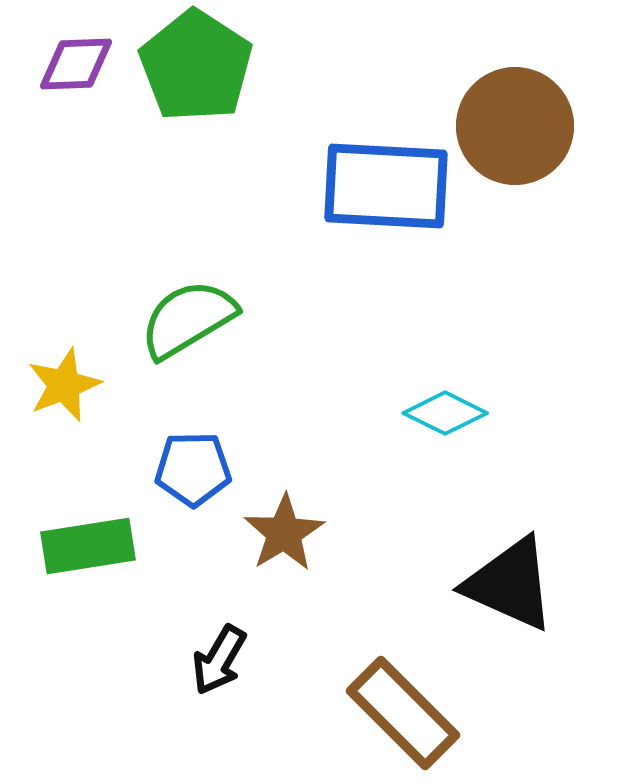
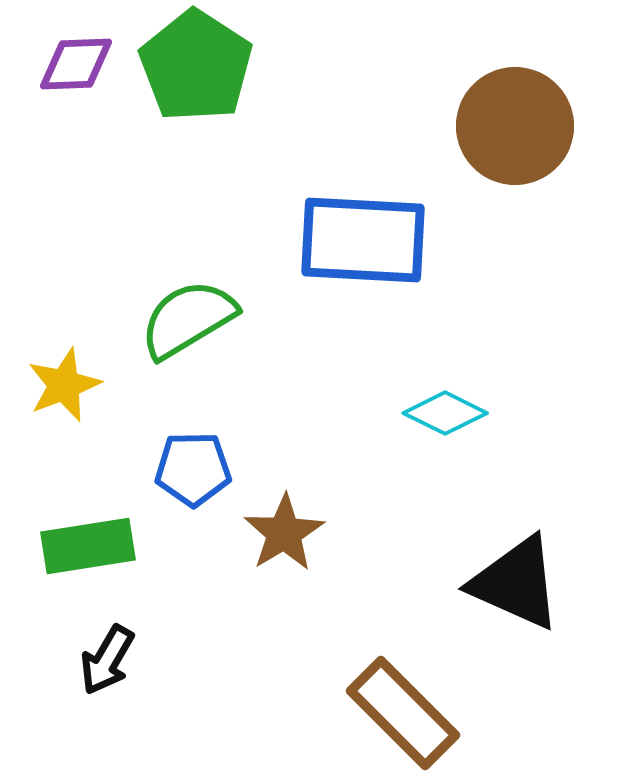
blue rectangle: moved 23 px left, 54 px down
black triangle: moved 6 px right, 1 px up
black arrow: moved 112 px left
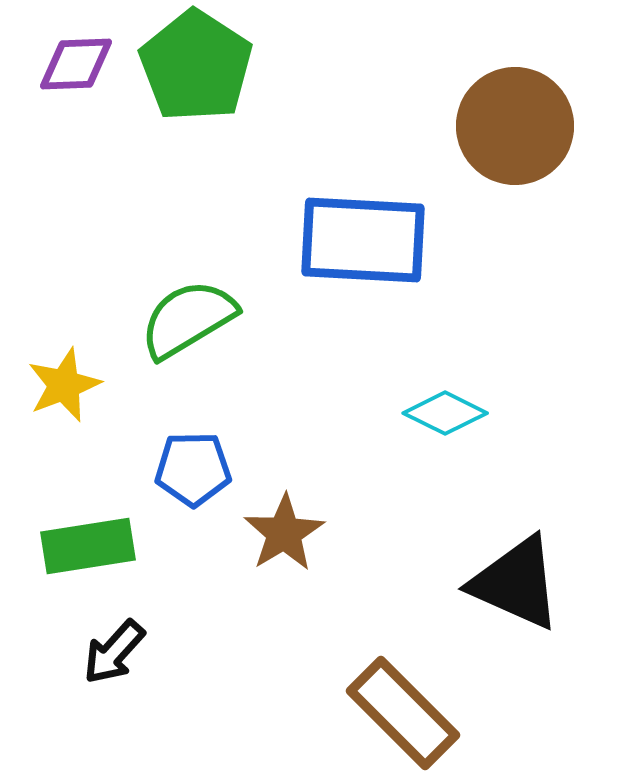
black arrow: moved 7 px right, 8 px up; rotated 12 degrees clockwise
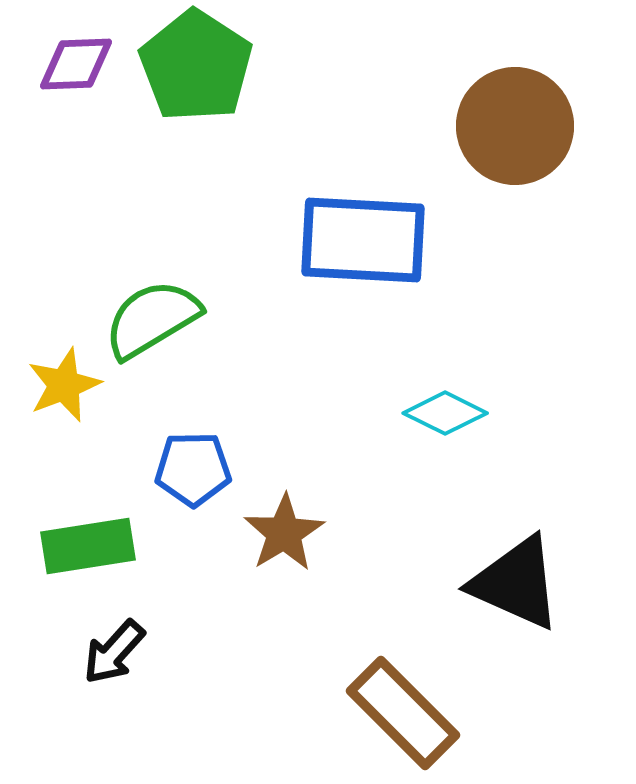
green semicircle: moved 36 px left
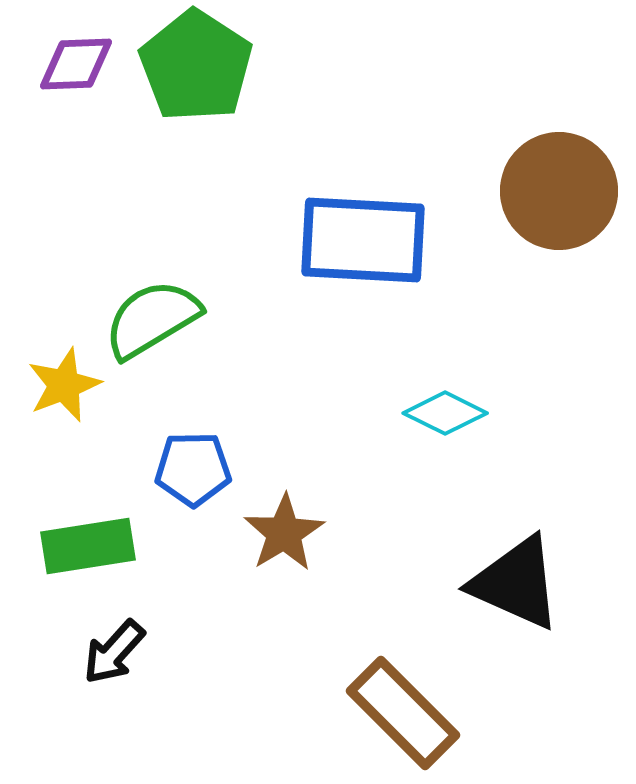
brown circle: moved 44 px right, 65 px down
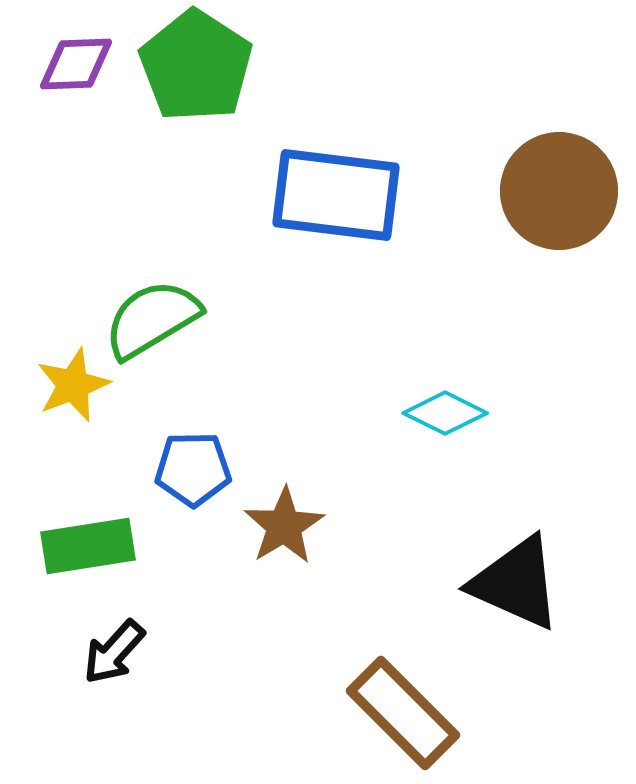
blue rectangle: moved 27 px left, 45 px up; rotated 4 degrees clockwise
yellow star: moved 9 px right
brown star: moved 7 px up
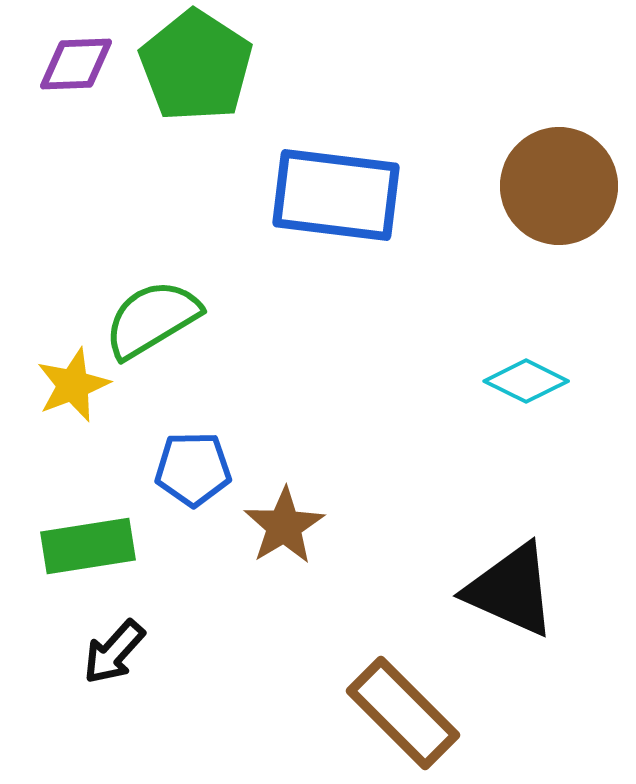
brown circle: moved 5 px up
cyan diamond: moved 81 px right, 32 px up
black triangle: moved 5 px left, 7 px down
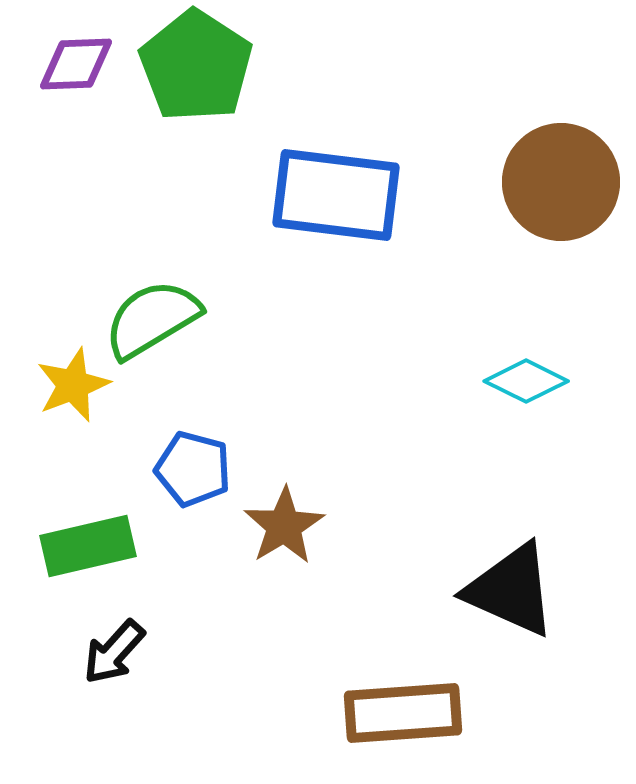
brown circle: moved 2 px right, 4 px up
blue pentagon: rotated 16 degrees clockwise
green rectangle: rotated 4 degrees counterclockwise
brown rectangle: rotated 49 degrees counterclockwise
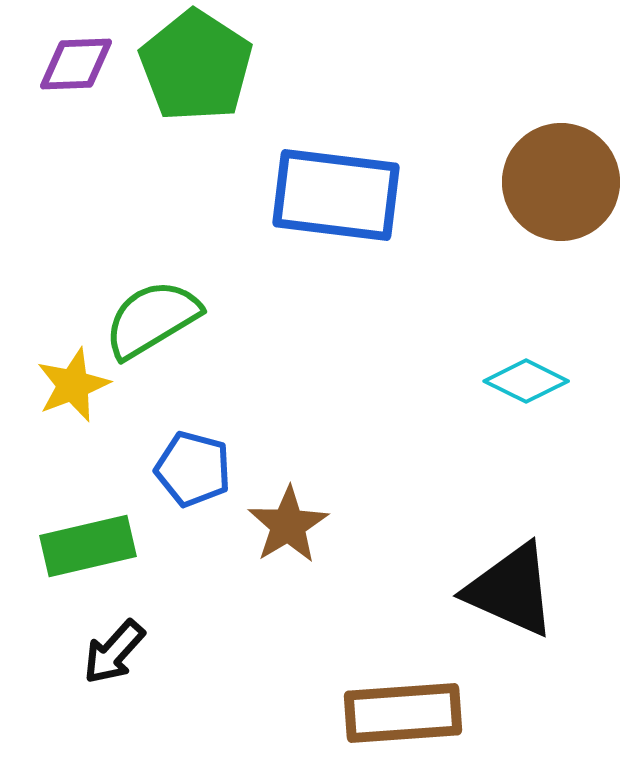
brown star: moved 4 px right, 1 px up
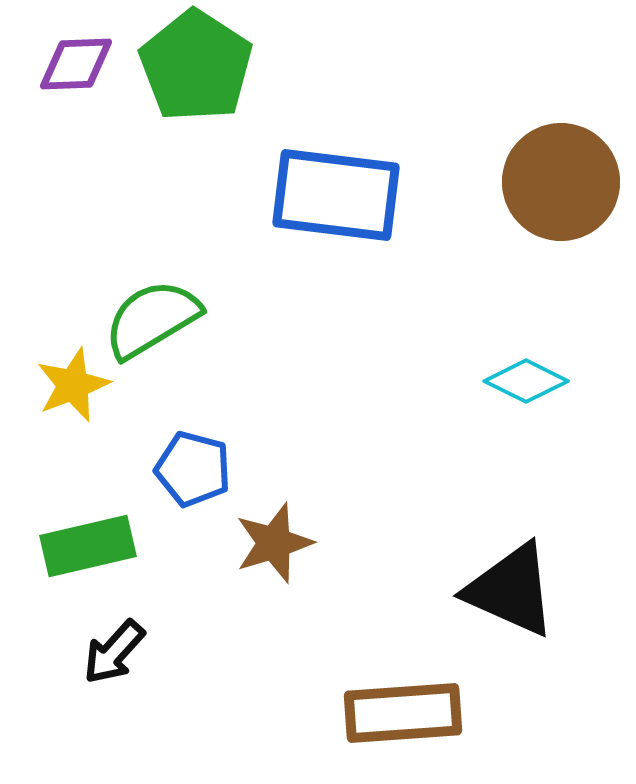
brown star: moved 14 px left, 18 px down; rotated 14 degrees clockwise
